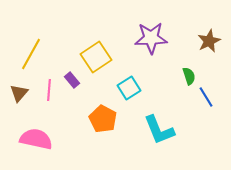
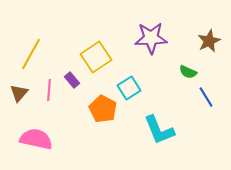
green semicircle: moved 1 px left, 4 px up; rotated 132 degrees clockwise
orange pentagon: moved 10 px up
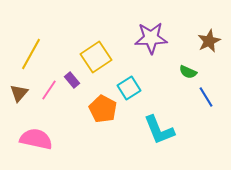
pink line: rotated 30 degrees clockwise
